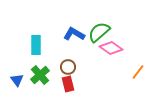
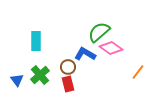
blue L-shape: moved 11 px right, 20 px down
cyan rectangle: moved 4 px up
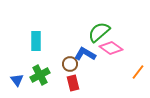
brown circle: moved 2 px right, 3 px up
green cross: rotated 12 degrees clockwise
red rectangle: moved 5 px right, 1 px up
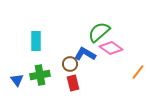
green cross: rotated 18 degrees clockwise
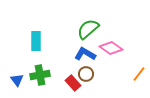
green semicircle: moved 11 px left, 3 px up
brown circle: moved 16 px right, 10 px down
orange line: moved 1 px right, 2 px down
red rectangle: rotated 28 degrees counterclockwise
